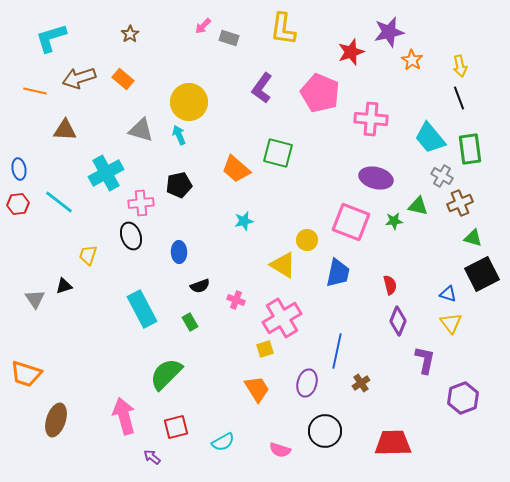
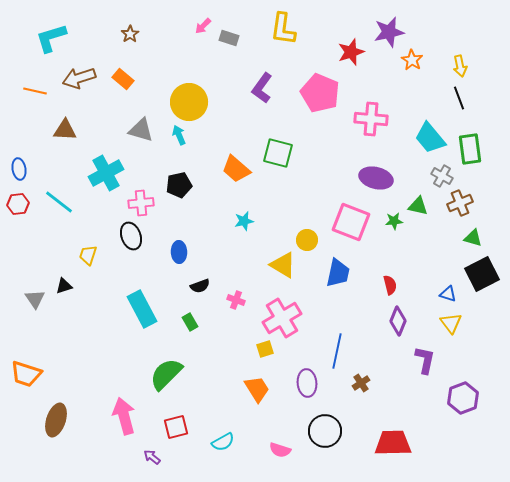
purple ellipse at (307, 383): rotated 20 degrees counterclockwise
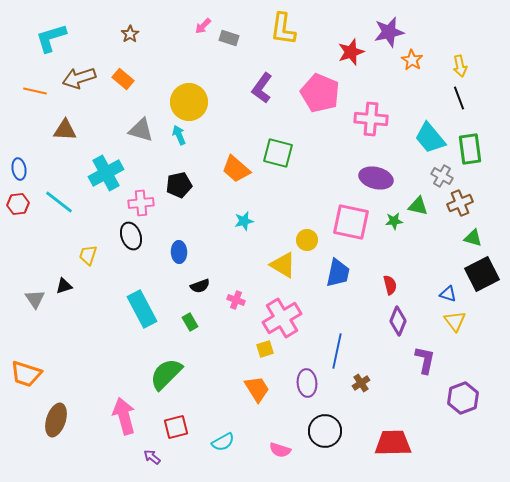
pink square at (351, 222): rotated 9 degrees counterclockwise
yellow triangle at (451, 323): moved 4 px right, 2 px up
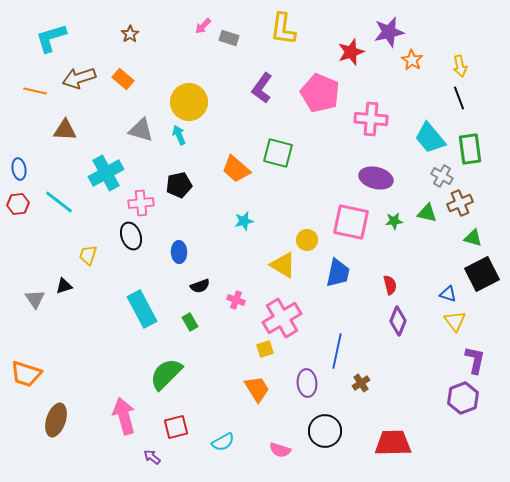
green triangle at (418, 206): moved 9 px right, 7 px down
purple L-shape at (425, 360): moved 50 px right
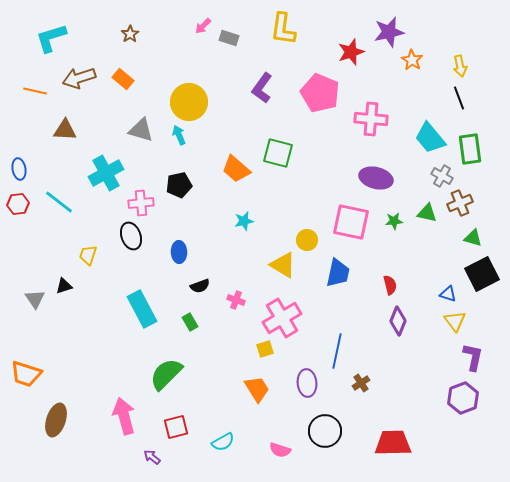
purple L-shape at (475, 360): moved 2 px left, 3 px up
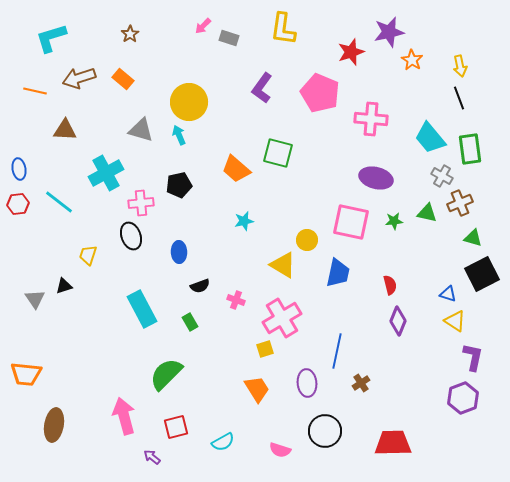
yellow triangle at (455, 321): rotated 20 degrees counterclockwise
orange trapezoid at (26, 374): rotated 12 degrees counterclockwise
brown ellipse at (56, 420): moved 2 px left, 5 px down; rotated 8 degrees counterclockwise
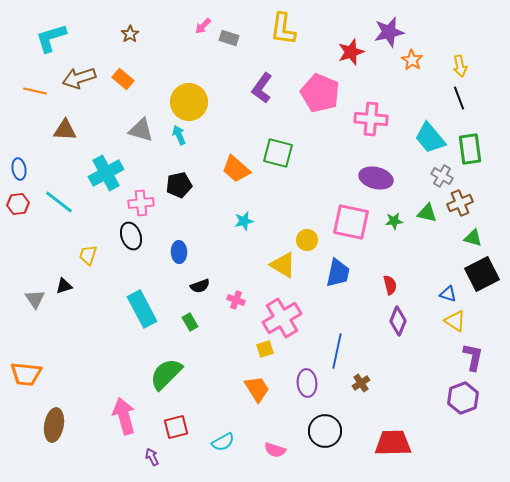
pink semicircle at (280, 450): moved 5 px left
purple arrow at (152, 457): rotated 24 degrees clockwise
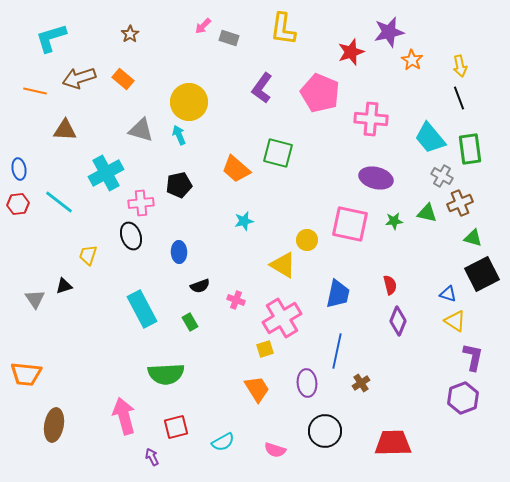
pink square at (351, 222): moved 1 px left, 2 px down
blue trapezoid at (338, 273): moved 21 px down
green semicircle at (166, 374): rotated 138 degrees counterclockwise
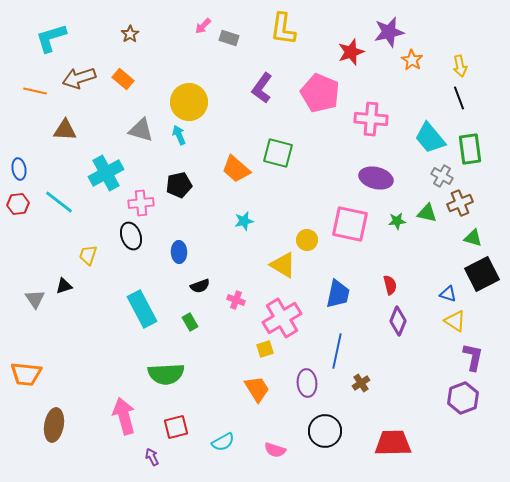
green star at (394, 221): moved 3 px right
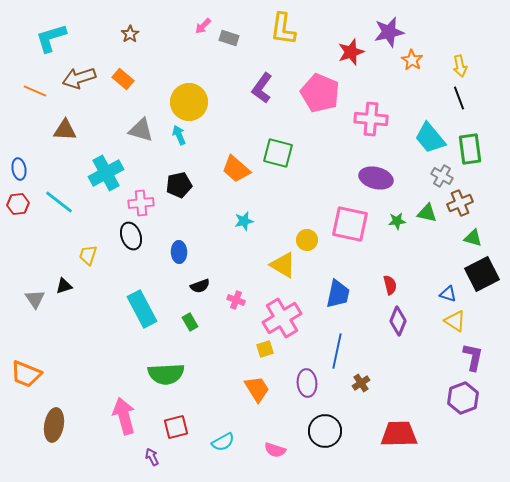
orange line at (35, 91): rotated 10 degrees clockwise
orange trapezoid at (26, 374): rotated 16 degrees clockwise
red trapezoid at (393, 443): moved 6 px right, 9 px up
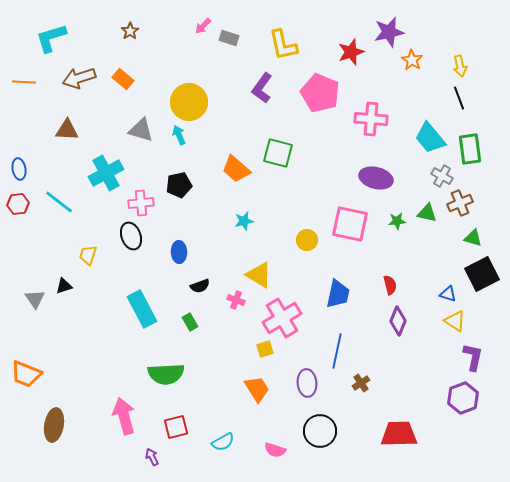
yellow L-shape at (283, 29): moved 16 px down; rotated 20 degrees counterclockwise
brown star at (130, 34): moved 3 px up
orange line at (35, 91): moved 11 px left, 9 px up; rotated 20 degrees counterclockwise
brown triangle at (65, 130): moved 2 px right
yellow triangle at (283, 265): moved 24 px left, 10 px down
black circle at (325, 431): moved 5 px left
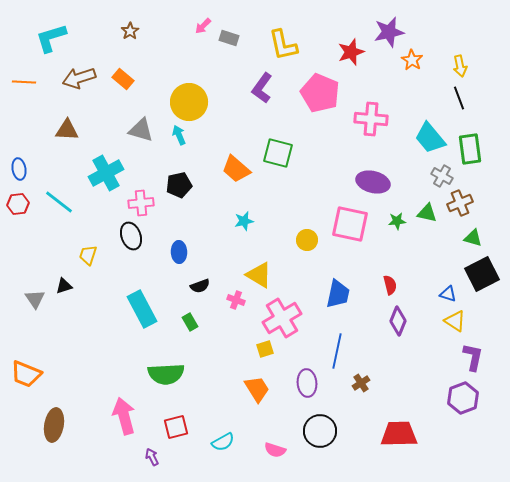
purple ellipse at (376, 178): moved 3 px left, 4 px down
